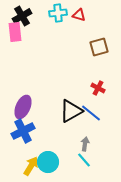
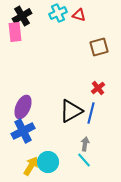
cyan cross: rotated 18 degrees counterclockwise
red cross: rotated 24 degrees clockwise
blue line: rotated 65 degrees clockwise
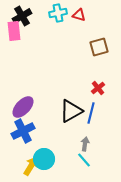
cyan cross: rotated 12 degrees clockwise
pink rectangle: moved 1 px left, 1 px up
purple ellipse: rotated 20 degrees clockwise
cyan circle: moved 4 px left, 3 px up
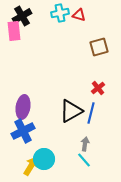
cyan cross: moved 2 px right
purple ellipse: rotated 35 degrees counterclockwise
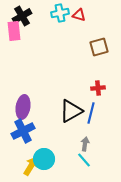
red cross: rotated 32 degrees clockwise
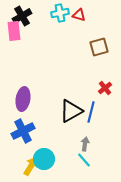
red cross: moved 7 px right; rotated 32 degrees counterclockwise
purple ellipse: moved 8 px up
blue line: moved 1 px up
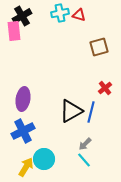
gray arrow: rotated 144 degrees counterclockwise
yellow arrow: moved 5 px left, 1 px down
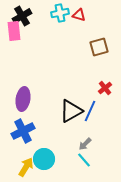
blue line: moved 1 px left, 1 px up; rotated 10 degrees clockwise
